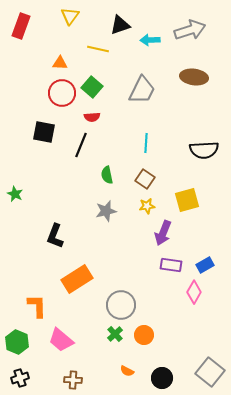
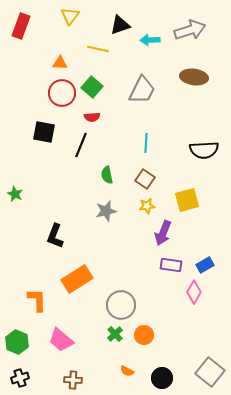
orange L-shape: moved 6 px up
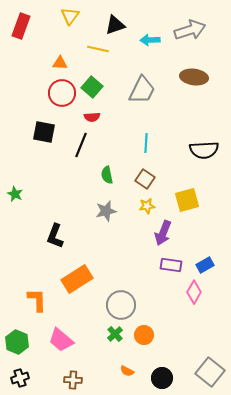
black triangle: moved 5 px left
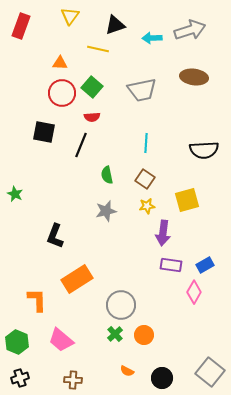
cyan arrow: moved 2 px right, 2 px up
gray trapezoid: rotated 52 degrees clockwise
purple arrow: rotated 15 degrees counterclockwise
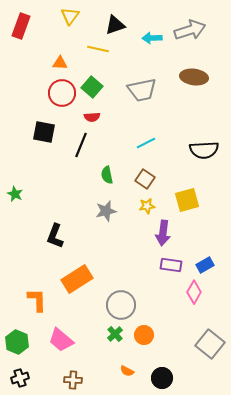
cyan line: rotated 60 degrees clockwise
gray square: moved 28 px up
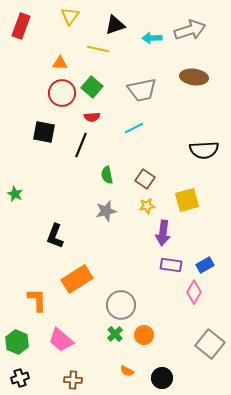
cyan line: moved 12 px left, 15 px up
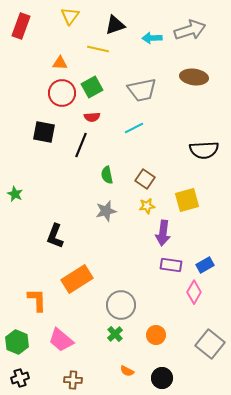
green square: rotated 20 degrees clockwise
orange circle: moved 12 px right
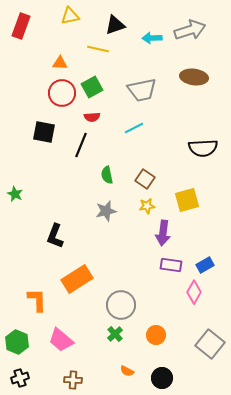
yellow triangle: rotated 42 degrees clockwise
black semicircle: moved 1 px left, 2 px up
